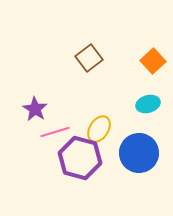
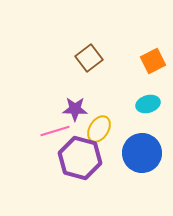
orange square: rotated 15 degrees clockwise
purple star: moved 40 px right; rotated 30 degrees counterclockwise
pink line: moved 1 px up
blue circle: moved 3 px right
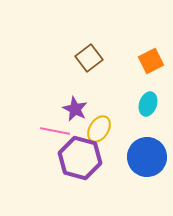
orange square: moved 2 px left
cyan ellipse: rotated 55 degrees counterclockwise
purple star: rotated 25 degrees clockwise
pink line: rotated 28 degrees clockwise
blue circle: moved 5 px right, 4 px down
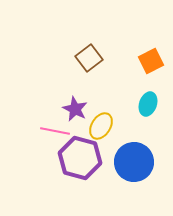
yellow ellipse: moved 2 px right, 3 px up
blue circle: moved 13 px left, 5 px down
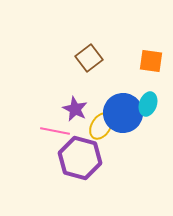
orange square: rotated 35 degrees clockwise
blue circle: moved 11 px left, 49 px up
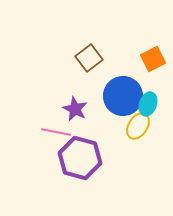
orange square: moved 2 px right, 2 px up; rotated 35 degrees counterclockwise
blue circle: moved 17 px up
yellow ellipse: moved 37 px right
pink line: moved 1 px right, 1 px down
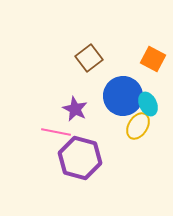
orange square: rotated 35 degrees counterclockwise
cyan ellipse: rotated 45 degrees counterclockwise
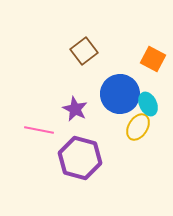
brown square: moved 5 px left, 7 px up
blue circle: moved 3 px left, 2 px up
yellow ellipse: moved 1 px down
pink line: moved 17 px left, 2 px up
